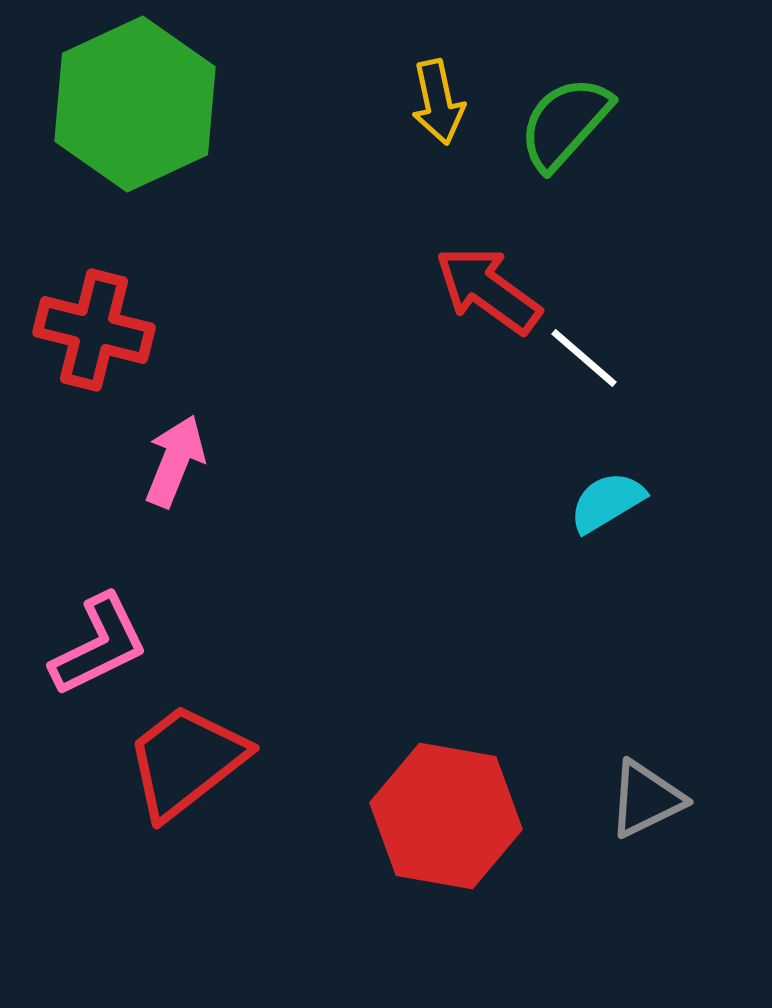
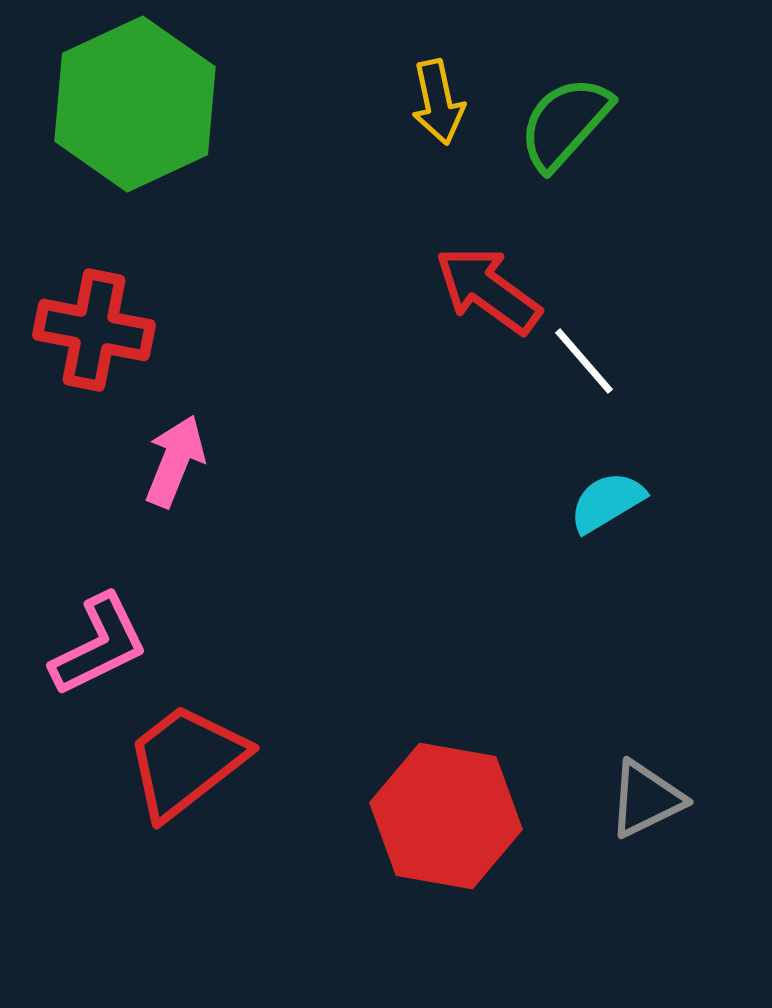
red cross: rotated 3 degrees counterclockwise
white line: moved 3 px down; rotated 8 degrees clockwise
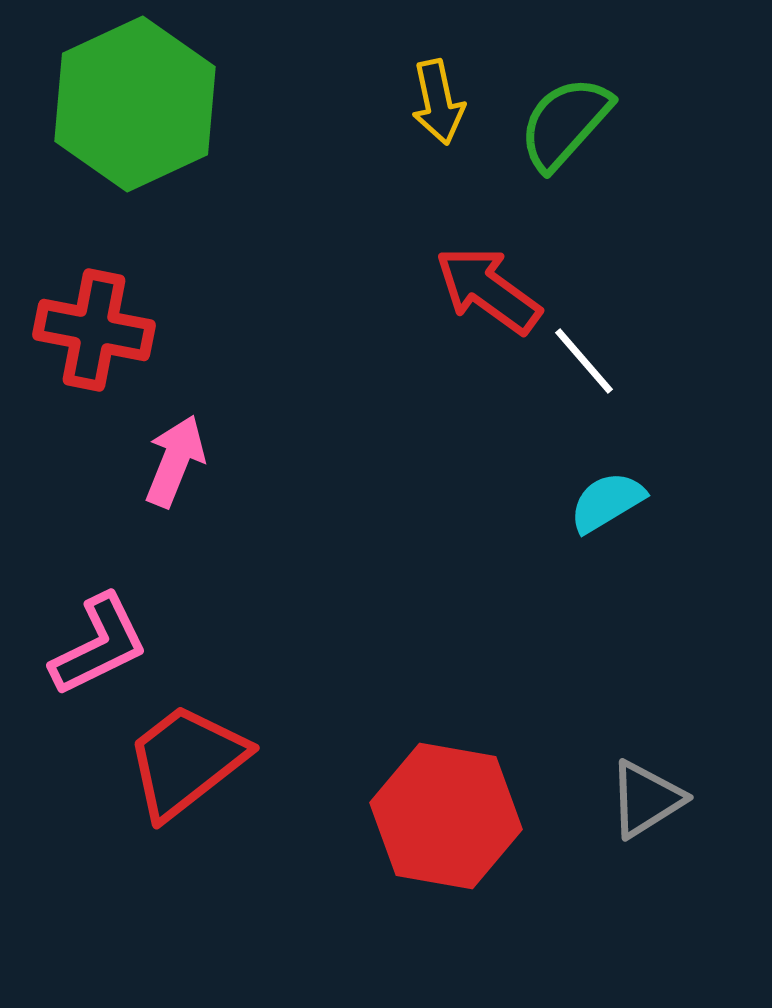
gray triangle: rotated 6 degrees counterclockwise
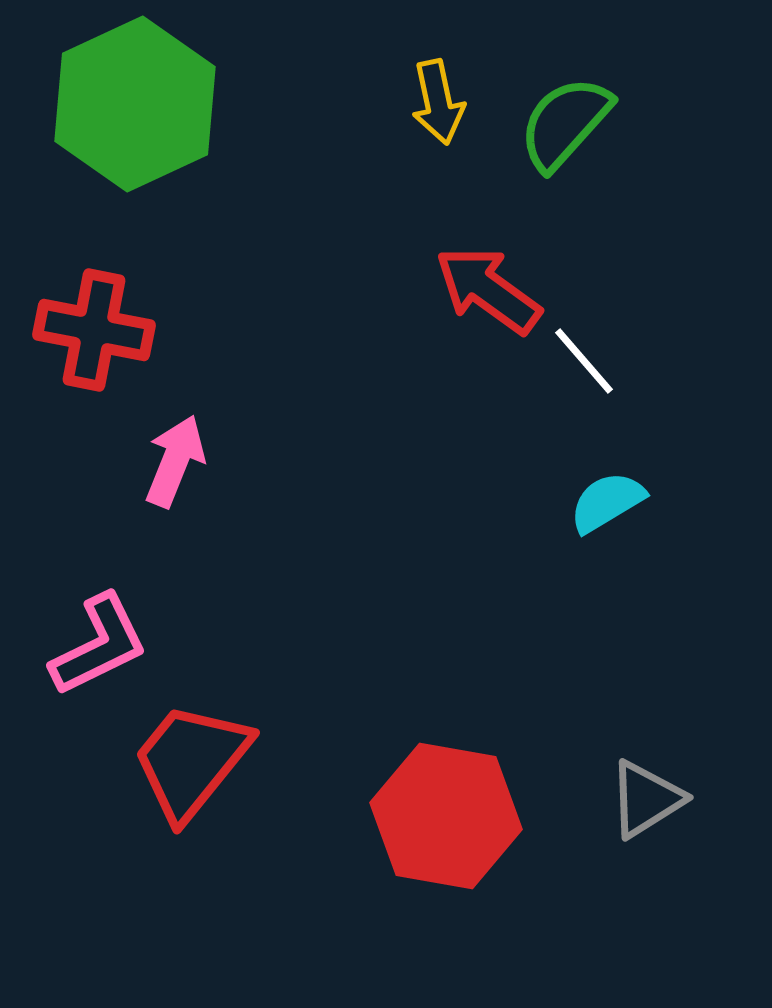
red trapezoid: moved 5 px right; rotated 13 degrees counterclockwise
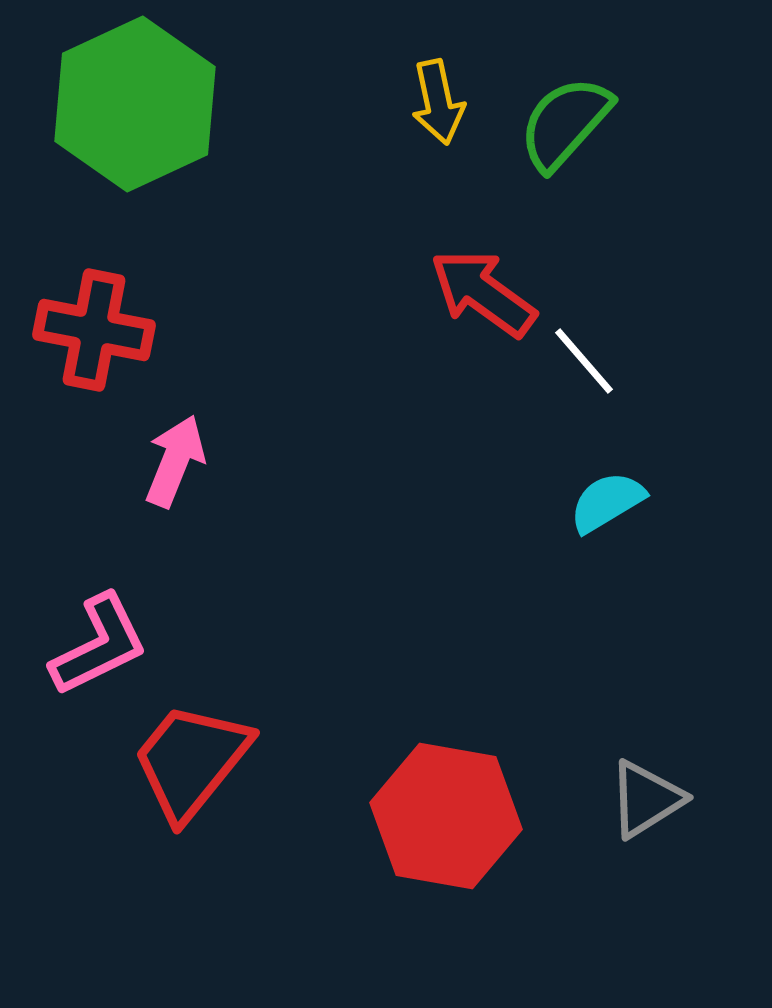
red arrow: moved 5 px left, 3 px down
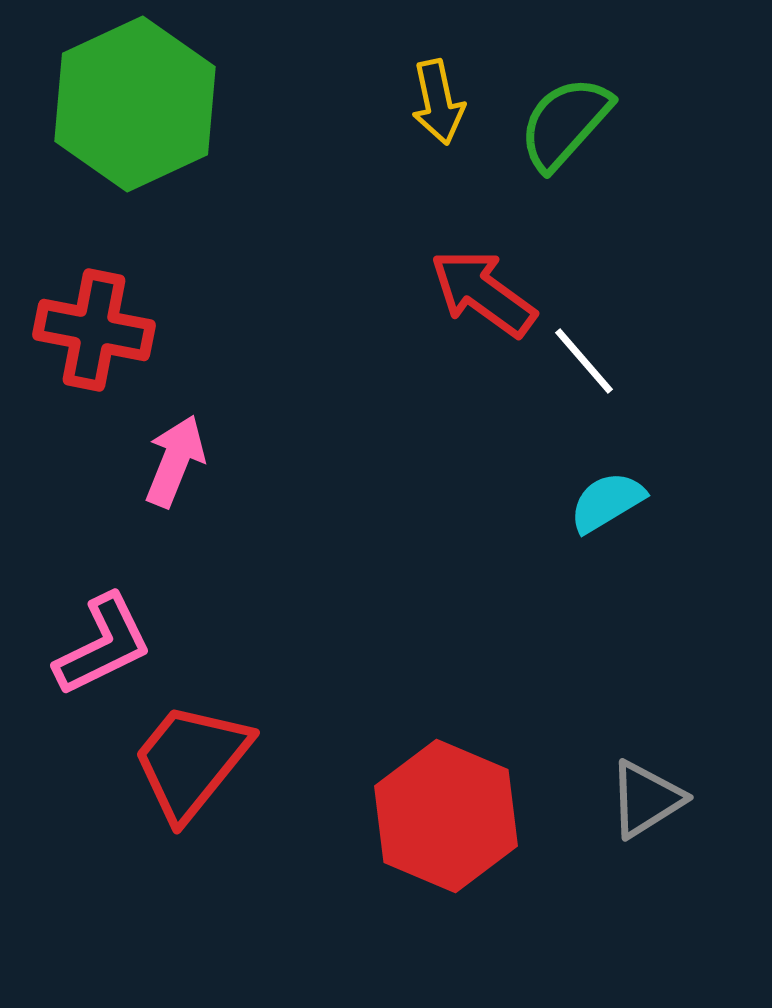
pink L-shape: moved 4 px right
red hexagon: rotated 13 degrees clockwise
